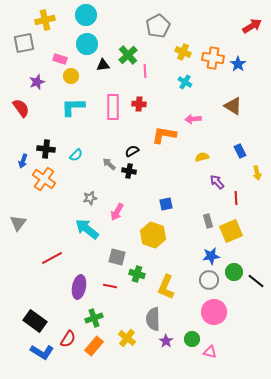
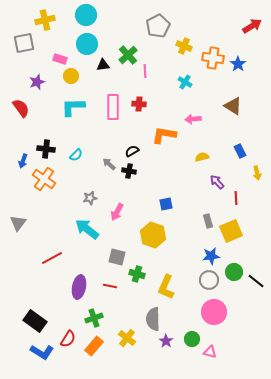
yellow cross at (183, 52): moved 1 px right, 6 px up
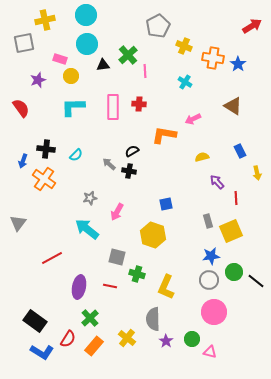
purple star at (37, 82): moved 1 px right, 2 px up
pink arrow at (193, 119): rotated 21 degrees counterclockwise
green cross at (94, 318): moved 4 px left; rotated 24 degrees counterclockwise
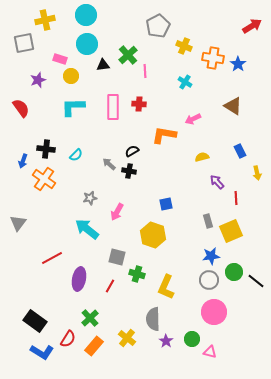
red line at (110, 286): rotated 72 degrees counterclockwise
purple ellipse at (79, 287): moved 8 px up
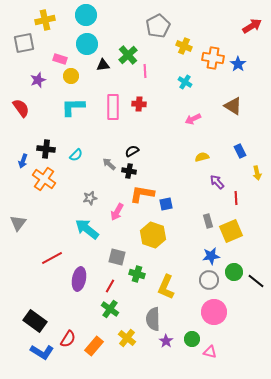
orange L-shape at (164, 135): moved 22 px left, 59 px down
green cross at (90, 318): moved 20 px right, 9 px up; rotated 12 degrees counterclockwise
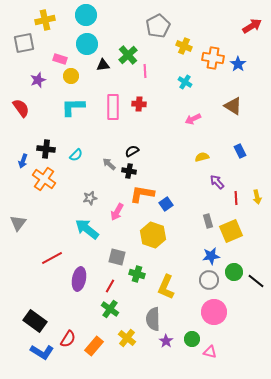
yellow arrow at (257, 173): moved 24 px down
blue square at (166, 204): rotated 24 degrees counterclockwise
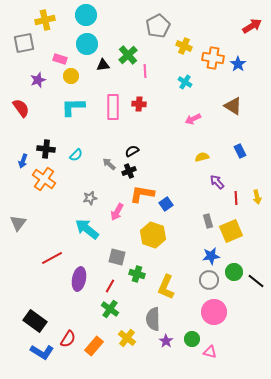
black cross at (129, 171): rotated 32 degrees counterclockwise
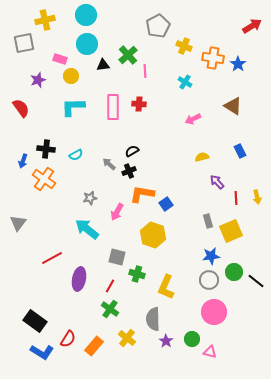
cyan semicircle at (76, 155): rotated 16 degrees clockwise
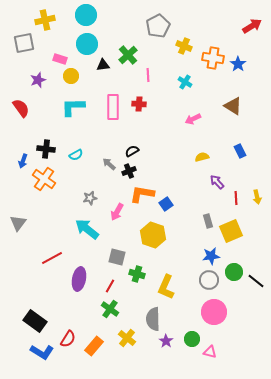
pink line at (145, 71): moved 3 px right, 4 px down
